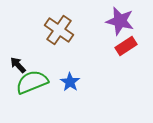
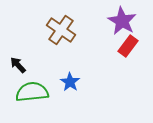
purple star: moved 2 px right; rotated 16 degrees clockwise
brown cross: moved 2 px right
red rectangle: moved 2 px right; rotated 20 degrees counterclockwise
green semicircle: moved 10 px down; rotated 16 degrees clockwise
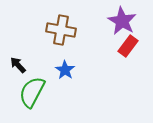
brown cross: rotated 24 degrees counterclockwise
blue star: moved 5 px left, 12 px up
green semicircle: rotated 56 degrees counterclockwise
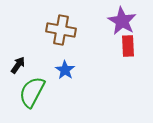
red rectangle: rotated 40 degrees counterclockwise
black arrow: rotated 78 degrees clockwise
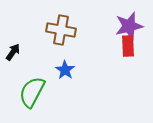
purple star: moved 7 px right, 5 px down; rotated 28 degrees clockwise
black arrow: moved 5 px left, 13 px up
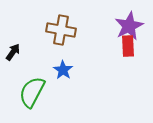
purple star: rotated 12 degrees counterclockwise
blue star: moved 2 px left
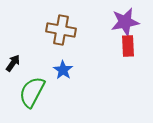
purple star: moved 4 px left, 4 px up; rotated 16 degrees clockwise
black arrow: moved 11 px down
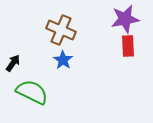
purple star: moved 3 px up
brown cross: rotated 12 degrees clockwise
blue star: moved 10 px up
green semicircle: rotated 88 degrees clockwise
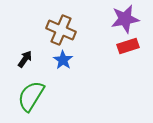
red rectangle: rotated 75 degrees clockwise
black arrow: moved 12 px right, 4 px up
green semicircle: moved 1 px left, 4 px down; rotated 84 degrees counterclockwise
